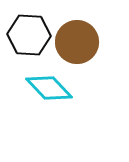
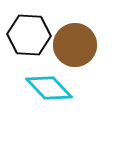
brown circle: moved 2 px left, 3 px down
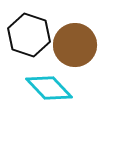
black hexagon: rotated 15 degrees clockwise
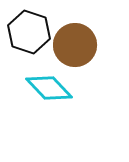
black hexagon: moved 3 px up
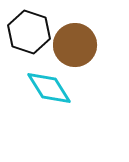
cyan diamond: rotated 12 degrees clockwise
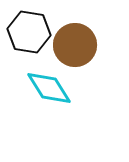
black hexagon: rotated 9 degrees counterclockwise
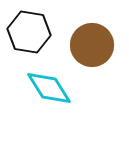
brown circle: moved 17 px right
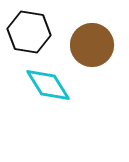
cyan diamond: moved 1 px left, 3 px up
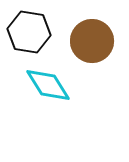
brown circle: moved 4 px up
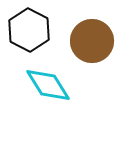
black hexagon: moved 2 px up; rotated 18 degrees clockwise
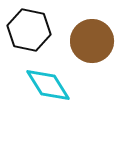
black hexagon: rotated 15 degrees counterclockwise
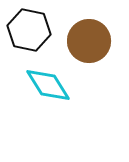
brown circle: moved 3 px left
